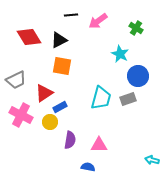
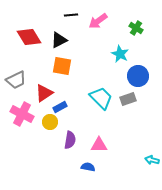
cyan trapezoid: rotated 60 degrees counterclockwise
pink cross: moved 1 px right, 1 px up
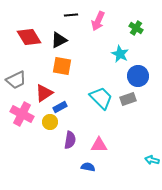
pink arrow: rotated 30 degrees counterclockwise
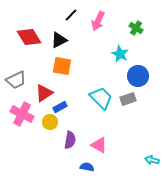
black line: rotated 40 degrees counterclockwise
pink triangle: rotated 30 degrees clockwise
blue semicircle: moved 1 px left
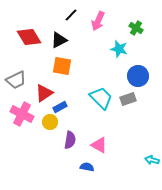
cyan star: moved 1 px left, 5 px up; rotated 12 degrees counterclockwise
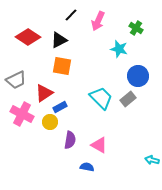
red diamond: moved 1 px left; rotated 25 degrees counterclockwise
gray rectangle: rotated 21 degrees counterclockwise
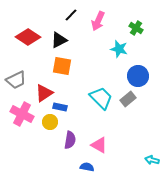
blue rectangle: rotated 40 degrees clockwise
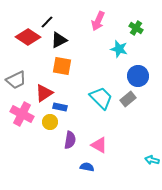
black line: moved 24 px left, 7 px down
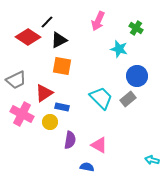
blue circle: moved 1 px left
blue rectangle: moved 2 px right
